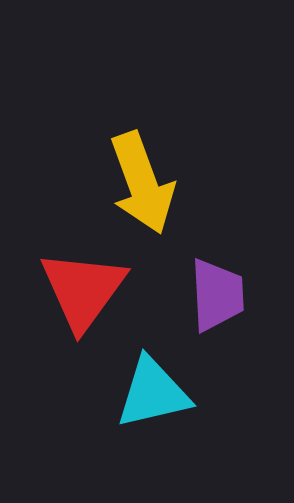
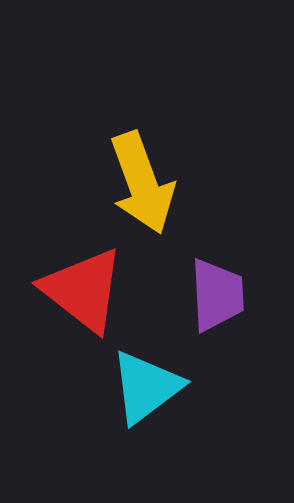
red triangle: rotated 28 degrees counterclockwise
cyan triangle: moved 7 px left, 6 px up; rotated 24 degrees counterclockwise
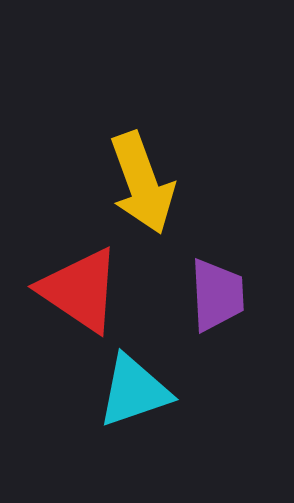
red triangle: moved 3 px left; rotated 4 degrees counterclockwise
cyan triangle: moved 12 px left, 4 px down; rotated 18 degrees clockwise
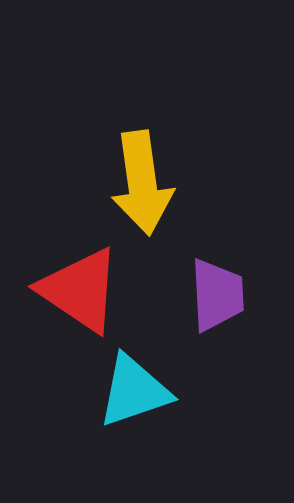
yellow arrow: rotated 12 degrees clockwise
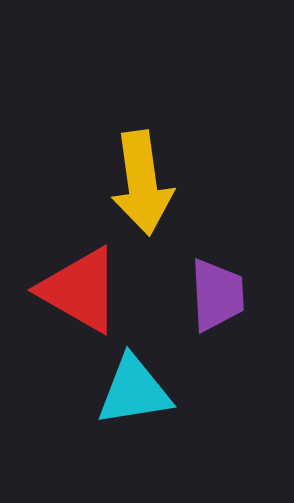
red triangle: rotated 4 degrees counterclockwise
cyan triangle: rotated 10 degrees clockwise
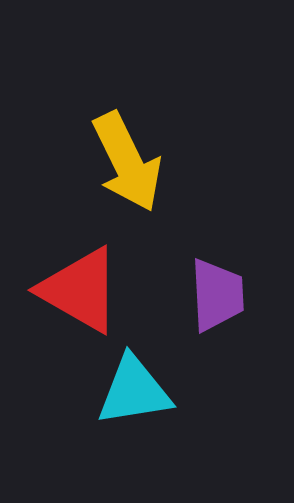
yellow arrow: moved 15 px left, 21 px up; rotated 18 degrees counterclockwise
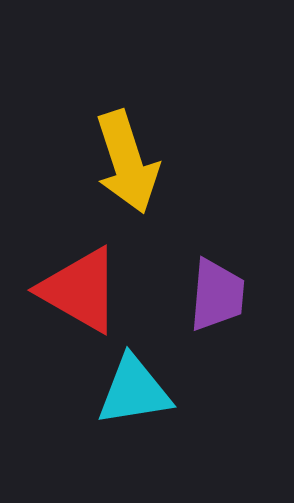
yellow arrow: rotated 8 degrees clockwise
purple trapezoid: rotated 8 degrees clockwise
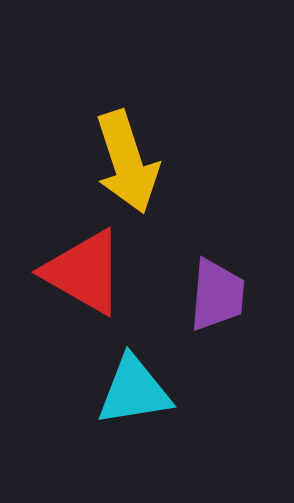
red triangle: moved 4 px right, 18 px up
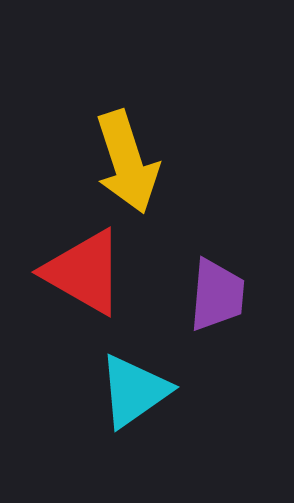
cyan triangle: rotated 26 degrees counterclockwise
